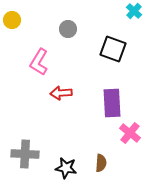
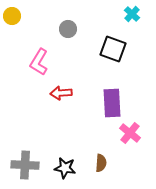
cyan cross: moved 2 px left, 3 px down
yellow circle: moved 4 px up
gray cross: moved 11 px down
black star: moved 1 px left
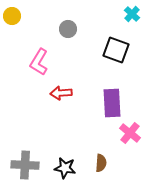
black square: moved 3 px right, 1 px down
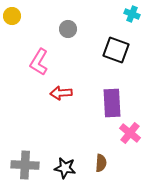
cyan cross: rotated 21 degrees counterclockwise
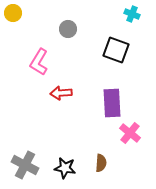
yellow circle: moved 1 px right, 3 px up
gray cross: rotated 24 degrees clockwise
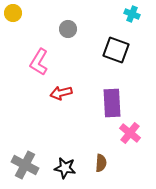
red arrow: rotated 10 degrees counterclockwise
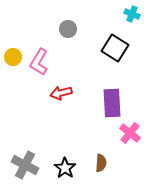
yellow circle: moved 44 px down
black square: moved 1 px left, 2 px up; rotated 12 degrees clockwise
black star: rotated 25 degrees clockwise
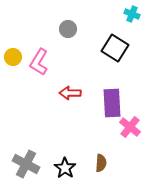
red arrow: moved 9 px right; rotated 15 degrees clockwise
pink cross: moved 6 px up
gray cross: moved 1 px right, 1 px up
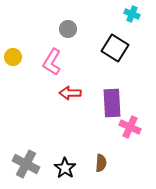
pink L-shape: moved 13 px right
pink cross: rotated 15 degrees counterclockwise
